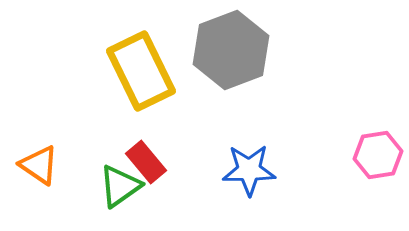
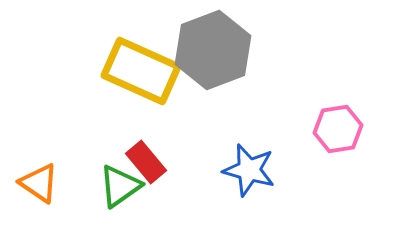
gray hexagon: moved 18 px left
yellow rectangle: rotated 40 degrees counterclockwise
pink hexagon: moved 40 px left, 26 px up
orange triangle: moved 18 px down
blue star: rotated 16 degrees clockwise
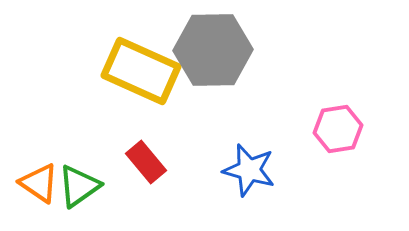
gray hexagon: rotated 20 degrees clockwise
green triangle: moved 41 px left
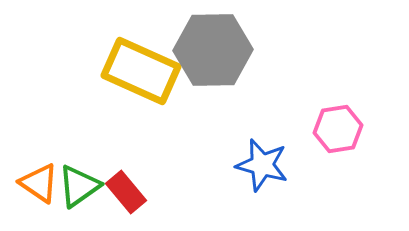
red rectangle: moved 20 px left, 30 px down
blue star: moved 13 px right, 5 px up
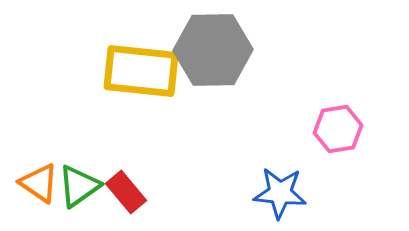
yellow rectangle: rotated 18 degrees counterclockwise
blue star: moved 18 px right, 28 px down; rotated 10 degrees counterclockwise
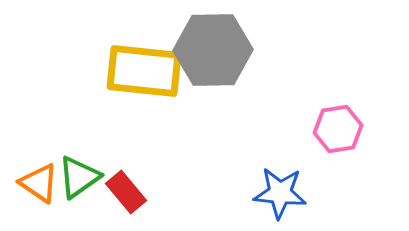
yellow rectangle: moved 3 px right
green triangle: moved 9 px up
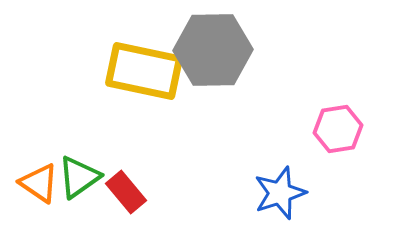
yellow rectangle: rotated 6 degrees clockwise
blue star: rotated 24 degrees counterclockwise
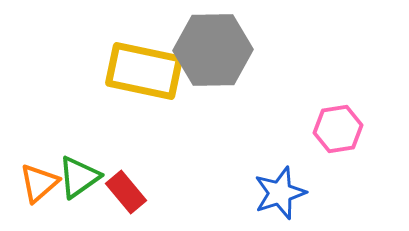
orange triangle: rotated 45 degrees clockwise
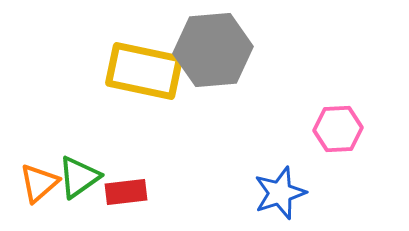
gray hexagon: rotated 4 degrees counterclockwise
pink hexagon: rotated 6 degrees clockwise
red rectangle: rotated 57 degrees counterclockwise
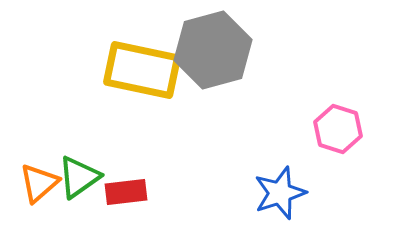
gray hexagon: rotated 10 degrees counterclockwise
yellow rectangle: moved 2 px left, 1 px up
pink hexagon: rotated 21 degrees clockwise
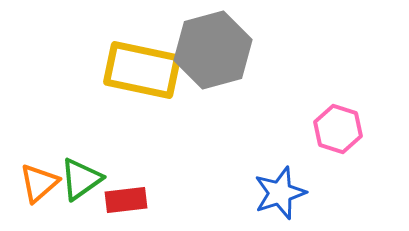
green triangle: moved 2 px right, 2 px down
red rectangle: moved 8 px down
